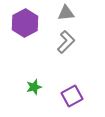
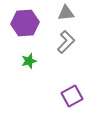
purple hexagon: rotated 24 degrees clockwise
green star: moved 5 px left, 26 px up
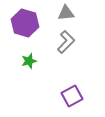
purple hexagon: rotated 20 degrees clockwise
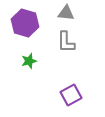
gray triangle: rotated 12 degrees clockwise
gray L-shape: rotated 135 degrees clockwise
purple square: moved 1 px left, 1 px up
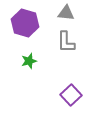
purple square: rotated 15 degrees counterclockwise
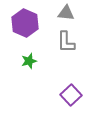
purple hexagon: rotated 8 degrees clockwise
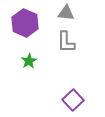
green star: rotated 14 degrees counterclockwise
purple square: moved 2 px right, 5 px down
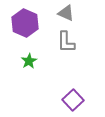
gray triangle: rotated 18 degrees clockwise
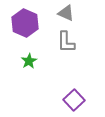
purple square: moved 1 px right
